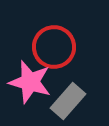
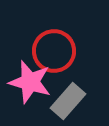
red circle: moved 4 px down
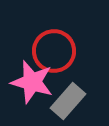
pink star: moved 2 px right
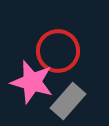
red circle: moved 4 px right
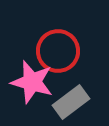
gray rectangle: moved 3 px right, 1 px down; rotated 12 degrees clockwise
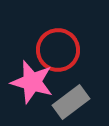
red circle: moved 1 px up
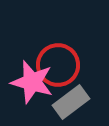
red circle: moved 15 px down
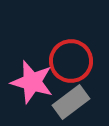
red circle: moved 13 px right, 4 px up
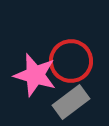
pink star: moved 3 px right, 7 px up
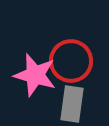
gray rectangle: moved 1 px right, 2 px down; rotated 45 degrees counterclockwise
